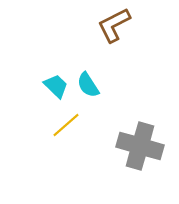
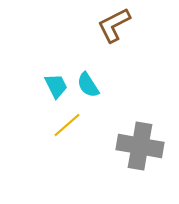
cyan trapezoid: rotated 20 degrees clockwise
yellow line: moved 1 px right
gray cross: rotated 6 degrees counterclockwise
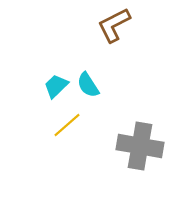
cyan trapezoid: rotated 108 degrees counterclockwise
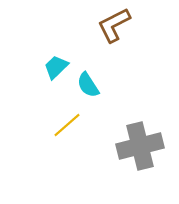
cyan trapezoid: moved 19 px up
gray cross: rotated 24 degrees counterclockwise
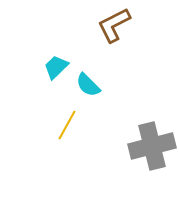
cyan semicircle: rotated 12 degrees counterclockwise
yellow line: rotated 20 degrees counterclockwise
gray cross: moved 12 px right
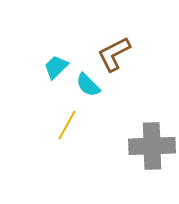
brown L-shape: moved 29 px down
gray cross: rotated 12 degrees clockwise
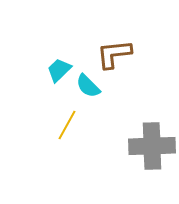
brown L-shape: rotated 21 degrees clockwise
cyan trapezoid: moved 3 px right, 3 px down
cyan semicircle: moved 1 px down
